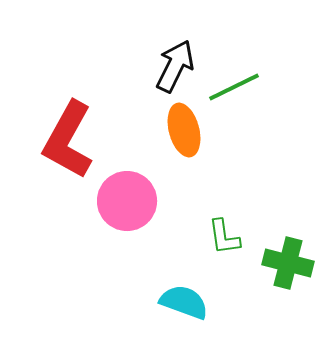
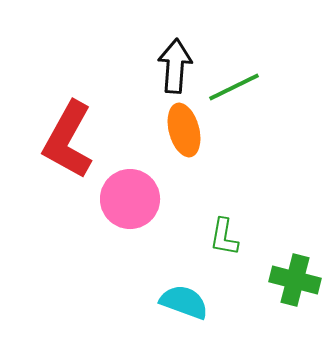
black arrow: rotated 22 degrees counterclockwise
pink circle: moved 3 px right, 2 px up
green L-shape: rotated 18 degrees clockwise
green cross: moved 7 px right, 17 px down
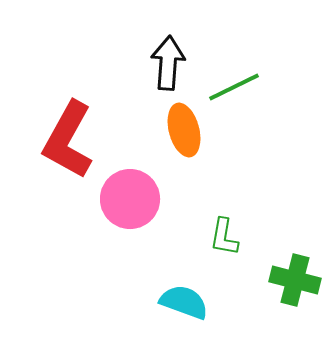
black arrow: moved 7 px left, 3 px up
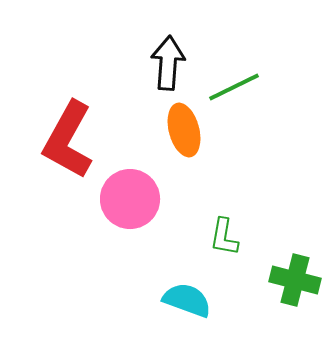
cyan semicircle: moved 3 px right, 2 px up
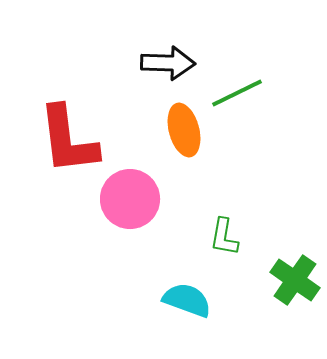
black arrow: rotated 88 degrees clockwise
green line: moved 3 px right, 6 px down
red L-shape: rotated 36 degrees counterclockwise
green cross: rotated 21 degrees clockwise
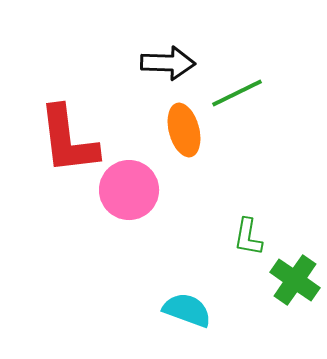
pink circle: moved 1 px left, 9 px up
green L-shape: moved 24 px right
cyan semicircle: moved 10 px down
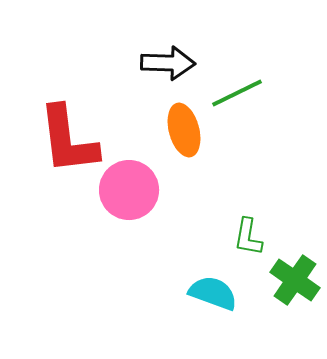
cyan semicircle: moved 26 px right, 17 px up
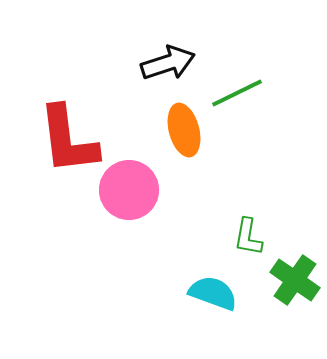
black arrow: rotated 20 degrees counterclockwise
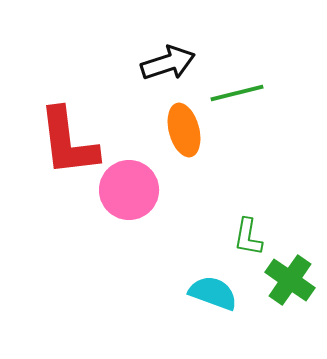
green line: rotated 12 degrees clockwise
red L-shape: moved 2 px down
green cross: moved 5 px left
